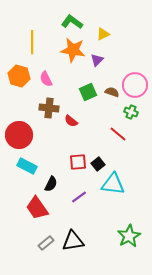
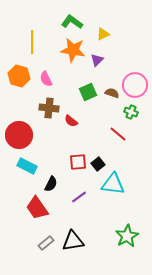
brown semicircle: moved 1 px down
green star: moved 2 px left
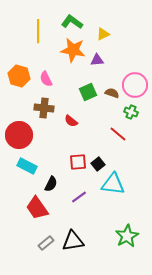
yellow line: moved 6 px right, 11 px up
purple triangle: rotated 40 degrees clockwise
brown cross: moved 5 px left
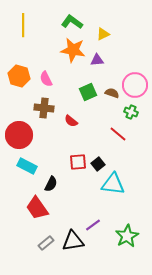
yellow line: moved 15 px left, 6 px up
purple line: moved 14 px right, 28 px down
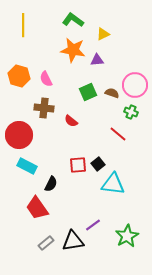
green L-shape: moved 1 px right, 2 px up
red square: moved 3 px down
